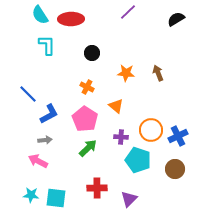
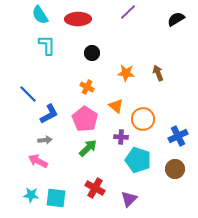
red ellipse: moved 7 px right
orange circle: moved 8 px left, 11 px up
red cross: moved 2 px left; rotated 30 degrees clockwise
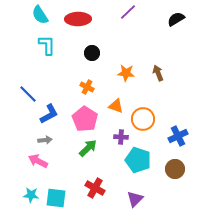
orange triangle: rotated 21 degrees counterclockwise
purple triangle: moved 6 px right
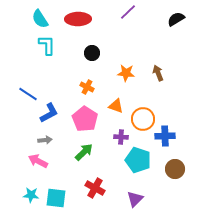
cyan semicircle: moved 4 px down
blue line: rotated 12 degrees counterclockwise
blue L-shape: moved 1 px up
blue cross: moved 13 px left; rotated 24 degrees clockwise
green arrow: moved 4 px left, 4 px down
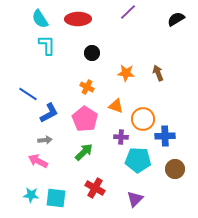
cyan pentagon: rotated 15 degrees counterclockwise
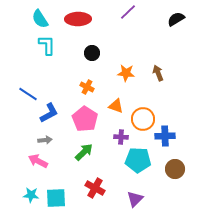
cyan square: rotated 10 degrees counterclockwise
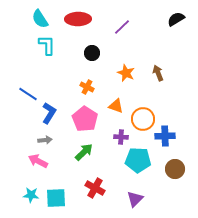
purple line: moved 6 px left, 15 px down
orange star: rotated 18 degrees clockwise
blue L-shape: rotated 30 degrees counterclockwise
